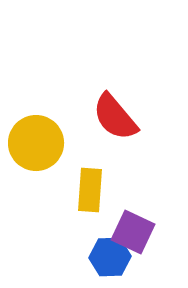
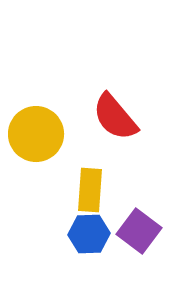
yellow circle: moved 9 px up
purple square: moved 6 px right, 1 px up; rotated 12 degrees clockwise
blue hexagon: moved 21 px left, 23 px up
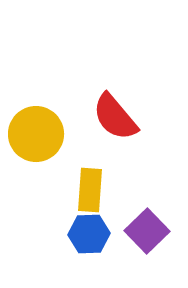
purple square: moved 8 px right; rotated 9 degrees clockwise
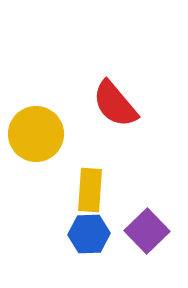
red semicircle: moved 13 px up
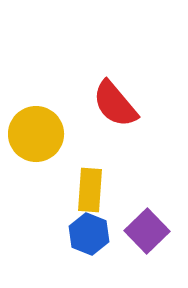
blue hexagon: rotated 24 degrees clockwise
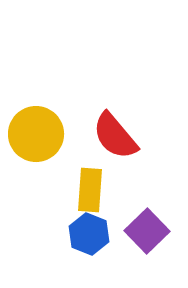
red semicircle: moved 32 px down
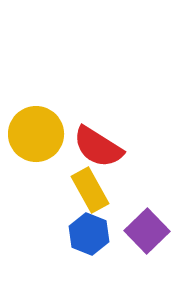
red semicircle: moved 17 px left, 11 px down; rotated 18 degrees counterclockwise
yellow rectangle: rotated 33 degrees counterclockwise
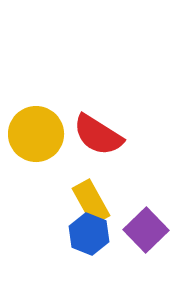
red semicircle: moved 12 px up
yellow rectangle: moved 1 px right, 12 px down
purple square: moved 1 px left, 1 px up
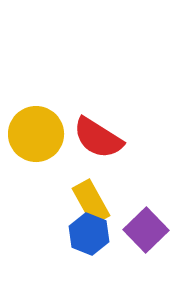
red semicircle: moved 3 px down
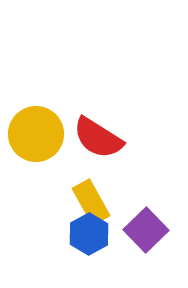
blue hexagon: rotated 9 degrees clockwise
